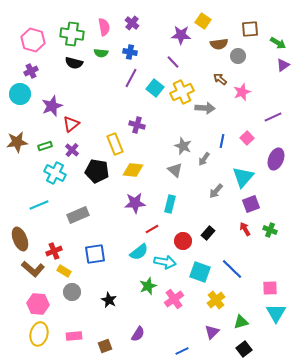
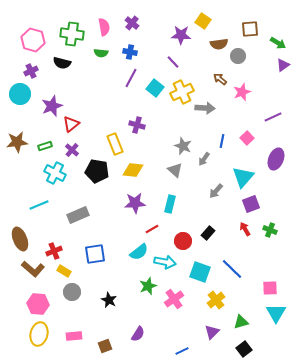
black semicircle at (74, 63): moved 12 px left
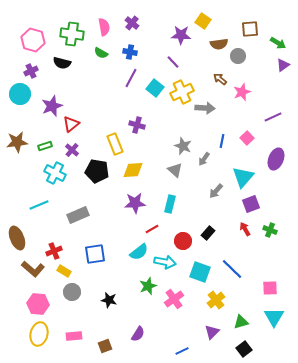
green semicircle at (101, 53): rotated 24 degrees clockwise
yellow diamond at (133, 170): rotated 10 degrees counterclockwise
brown ellipse at (20, 239): moved 3 px left, 1 px up
black star at (109, 300): rotated 14 degrees counterclockwise
cyan triangle at (276, 313): moved 2 px left, 4 px down
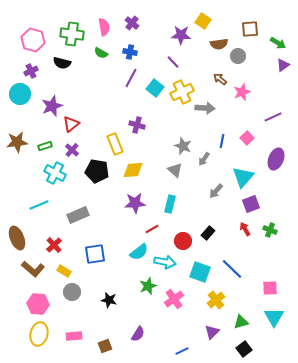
red cross at (54, 251): moved 6 px up; rotated 21 degrees counterclockwise
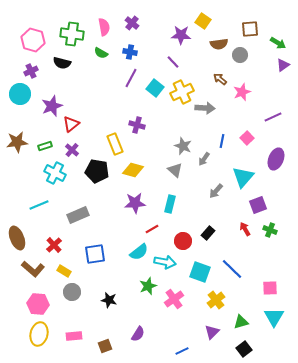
gray circle at (238, 56): moved 2 px right, 1 px up
yellow diamond at (133, 170): rotated 20 degrees clockwise
purple square at (251, 204): moved 7 px right, 1 px down
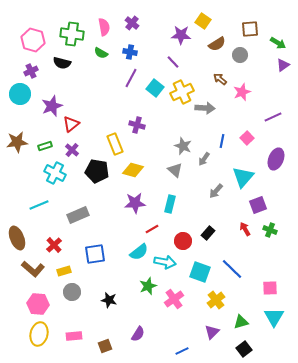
brown semicircle at (219, 44): moved 2 px left; rotated 24 degrees counterclockwise
yellow rectangle at (64, 271): rotated 48 degrees counterclockwise
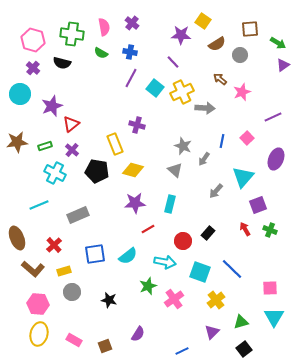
purple cross at (31, 71): moved 2 px right, 3 px up; rotated 24 degrees counterclockwise
red line at (152, 229): moved 4 px left
cyan semicircle at (139, 252): moved 11 px left, 4 px down
pink rectangle at (74, 336): moved 4 px down; rotated 35 degrees clockwise
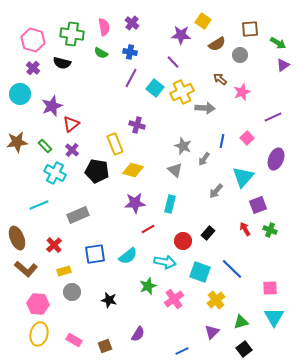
green rectangle at (45, 146): rotated 64 degrees clockwise
brown L-shape at (33, 269): moved 7 px left
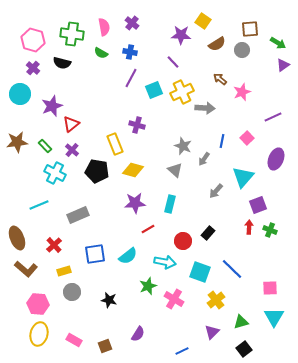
gray circle at (240, 55): moved 2 px right, 5 px up
cyan square at (155, 88): moved 1 px left, 2 px down; rotated 30 degrees clockwise
red arrow at (245, 229): moved 4 px right, 2 px up; rotated 32 degrees clockwise
pink cross at (174, 299): rotated 24 degrees counterclockwise
